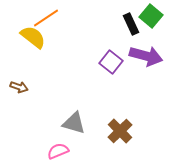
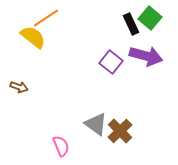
green square: moved 1 px left, 2 px down
gray triangle: moved 22 px right, 1 px down; rotated 20 degrees clockwise
pink semicircle: moved 3 px right, 5 px up; rotated 90 degrees clockwise
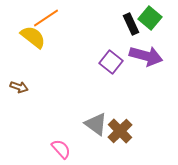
pink semicircle: moved 3 px down; rotated 20 degrees counterclockwise
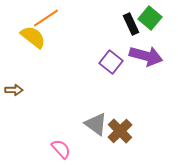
brown arrow: moved 5 px left, 3 px down; rotated 18 degrees counterclockwise
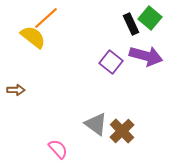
orange line: rotated 8 degrees counterclockwise
brown arrow: moved 2 px right
brown cross: moved 2 px right
pink semicircle: moved 3 px left
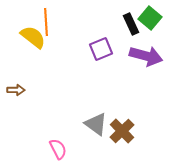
orange line: moved 4 px down; rotated 52 degrees counterclockwise
purple square: moved 10 px left, 13 px up; rotated 30 degrees clockwise
pink semicircle: rotated 15 degrees clockwise
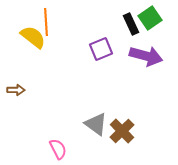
green square: rotated 15 degrees clockwise
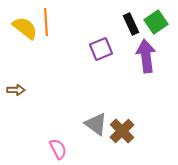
green square: moved 6 px right, 4 px down
yellow semicircle: moved 8 px left, 9 px up
purple arrow: rotated 112 degrees counterclockwise
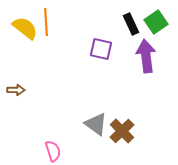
purple square: rotated 35 degrees clockwise
pink semicircle: moved 5 px left, 2 px down; rotated 10 degrees clockwise
